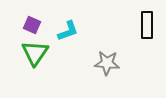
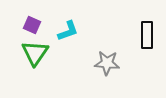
black rectangle: moved 10 px down
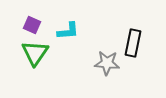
cyan L-shape: rotated 15 degrees clockwise
black rectangle: moved 14 px left, 8 px down; rotated 12 degrees clockwise
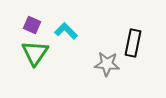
cyan L-shape: moved 2 px left; rotated 130 degrees counterclockwise
gray star: moved 1 px down
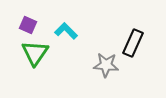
purple square: moved 4 px left
black rectangle: rotated 12 degrees clockwise
gray star: moved 1 px left, 1 px down
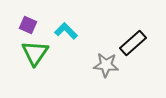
black rectangle: rotated 24 degrees clockwise
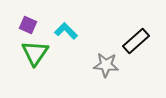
black rectangle: moved 3 px right, 2 px up
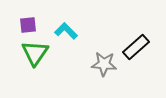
purple square: rotated 30 degrees counterclockwise
black rectangle: moved 6 px down
gray star: moved 2 px left, 1 px up
